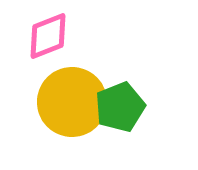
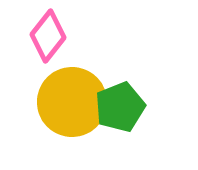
pink diamond: rotated 30 degrees counterclockwise
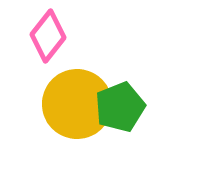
yellow circle: moved 5 px right, 2 px down
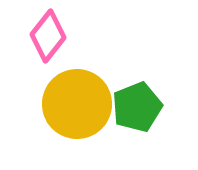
green pentagon: moved 17 px right
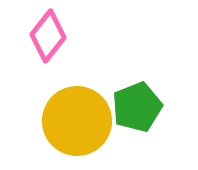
yellow circle: moved 17 px down
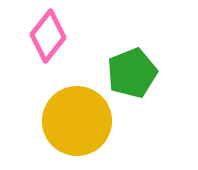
green pentagon: moved 5 px left, 34 px up
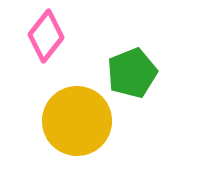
pink diamond: moved 2 px left
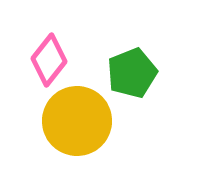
pink diamond: moved 3 px right, 24 px down
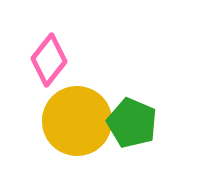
green pentagon: moved 50 px down; rotated 27 degrees counterclockwise
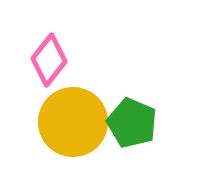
yellow circle: moved 4 px left, 1 px down
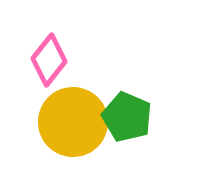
green pentagon: moved 5 px left, 6 px up
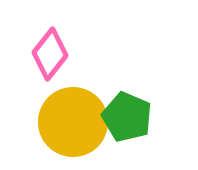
pink diamond: moved 1 px right, 6 px up
